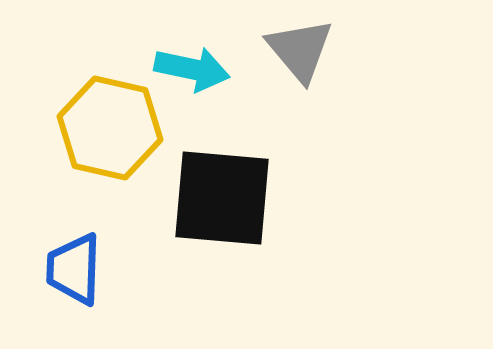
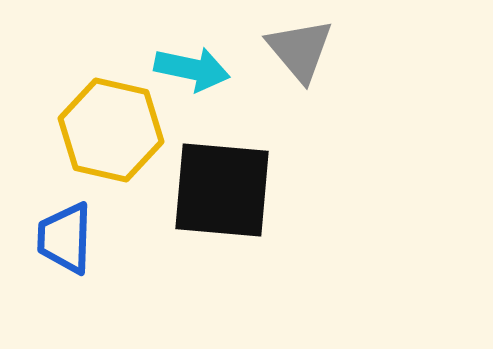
yellow hexagon: moved 1 px right, 2 px down
black square: moved 8 px up
blue trapezoid: moved 9 px left, 31 px up
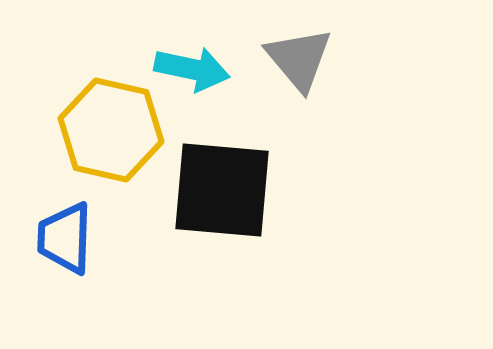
gray triangle: moved 1 px left, 9 px down
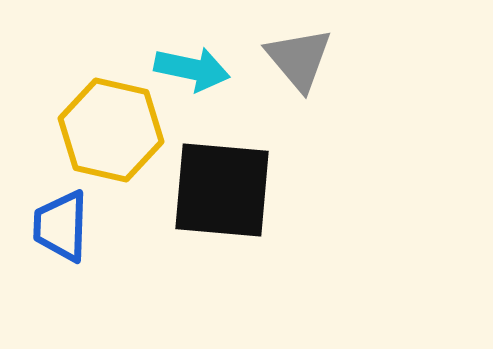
blue trapezoid: moved 4 px left, 12 px up
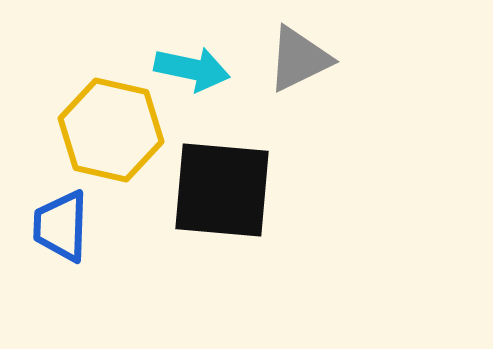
gray triangle: rotated 44 degrees clockwise
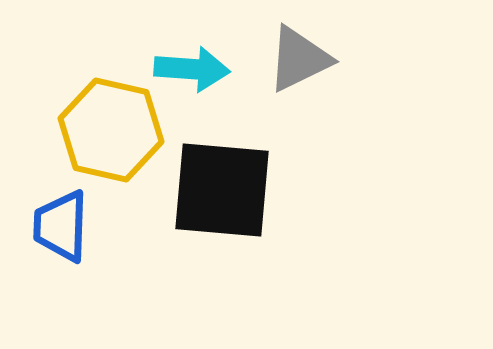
cyan arrow: rotated 8 degrees counterclockwise
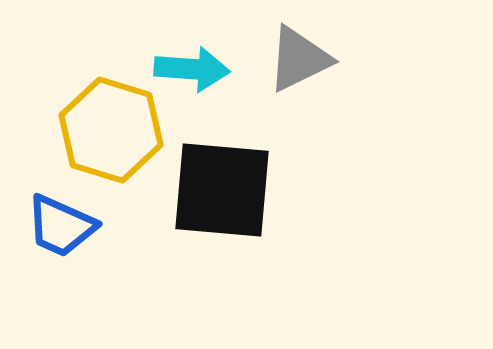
yellow hexagon: rotated 4 degrees clockwise
blue trapezoid: rotated 68 degrees counterclockwise
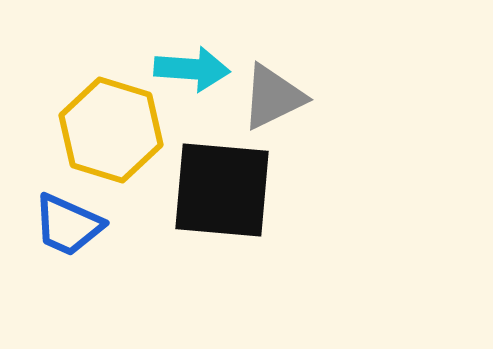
gray triangle: moved 26 px left, 38 px down
blue trapezoid: moved 7 px right, 1 px up
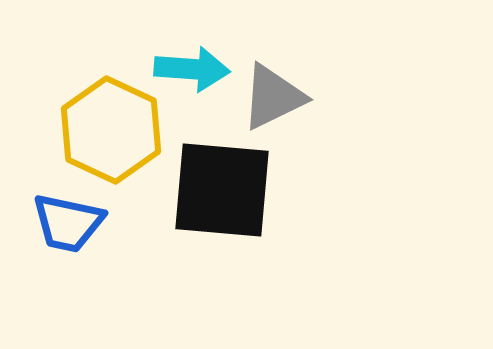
yellow hexagon: rotated 8 degrees clockwise
blue trapezoid: moved 2 px up; rotated 12 degrees counterclockwise
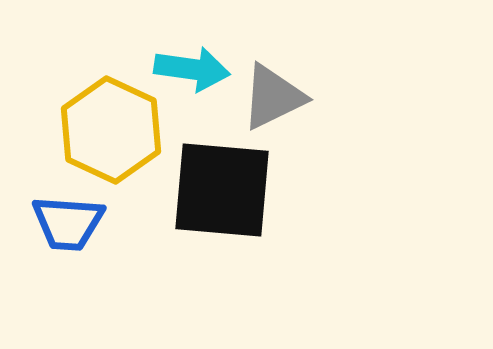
cyan arrow: rotated 4 degrees clockwise
blue trapezoid: rotated 8 degrees counterclockwise
